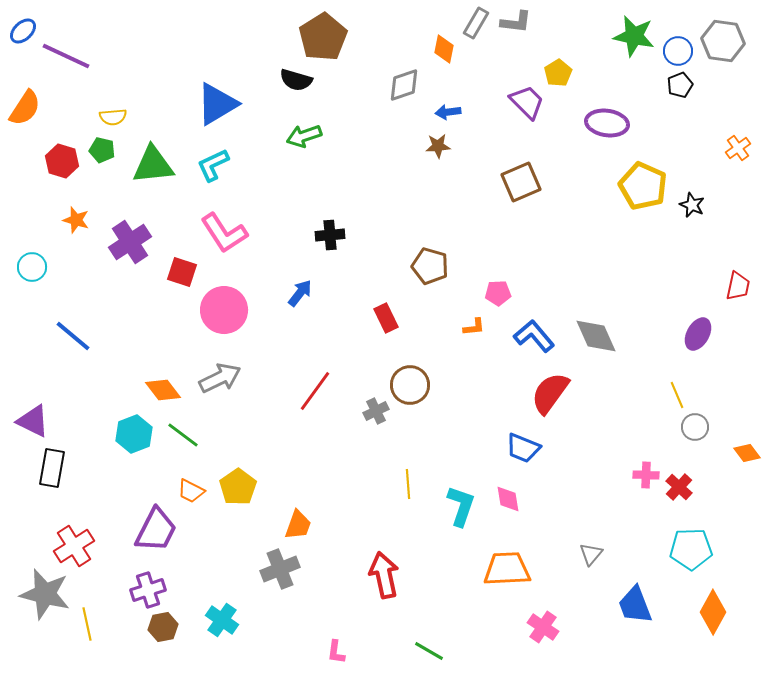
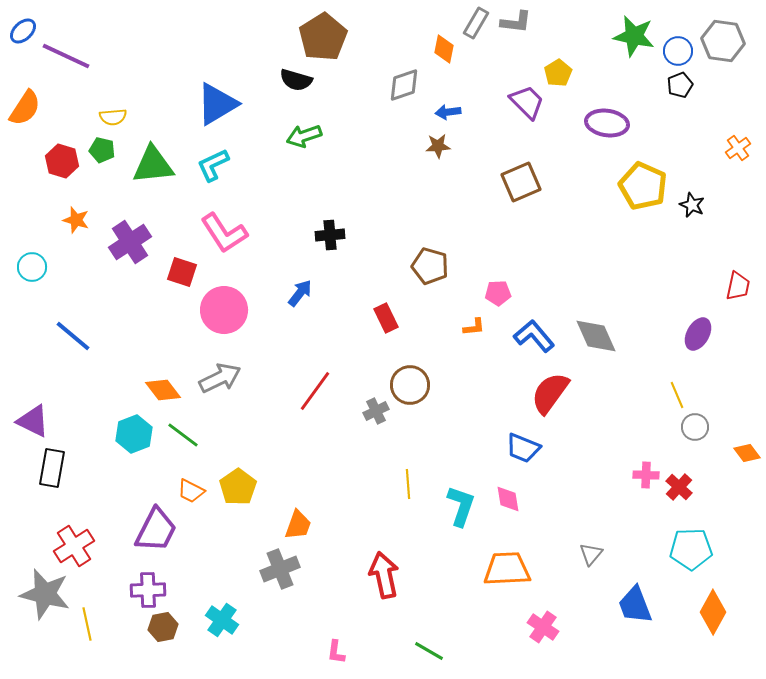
purple cross at (148, 590): rotated 16 degrees clockwise
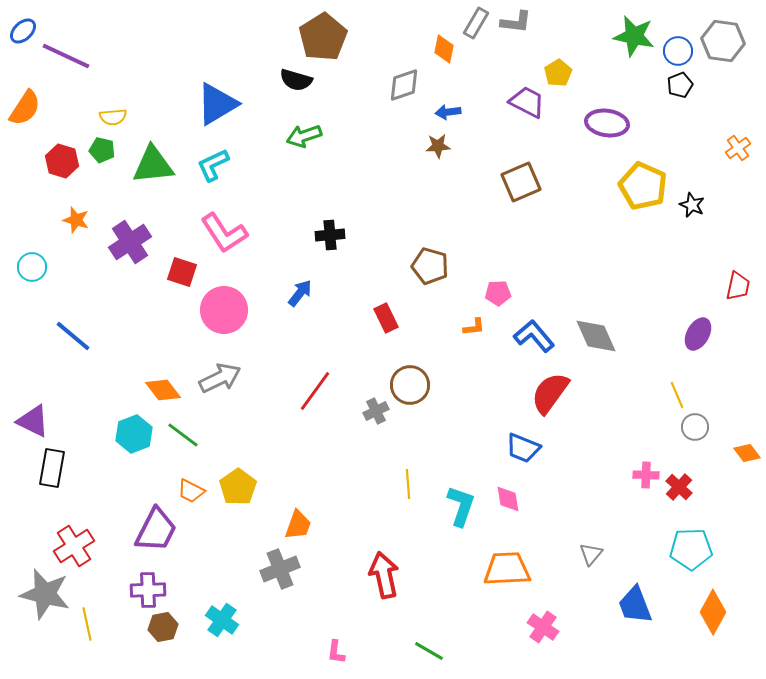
purple trapezoid at (527, 102): rotated 18 degrees counterclockwise
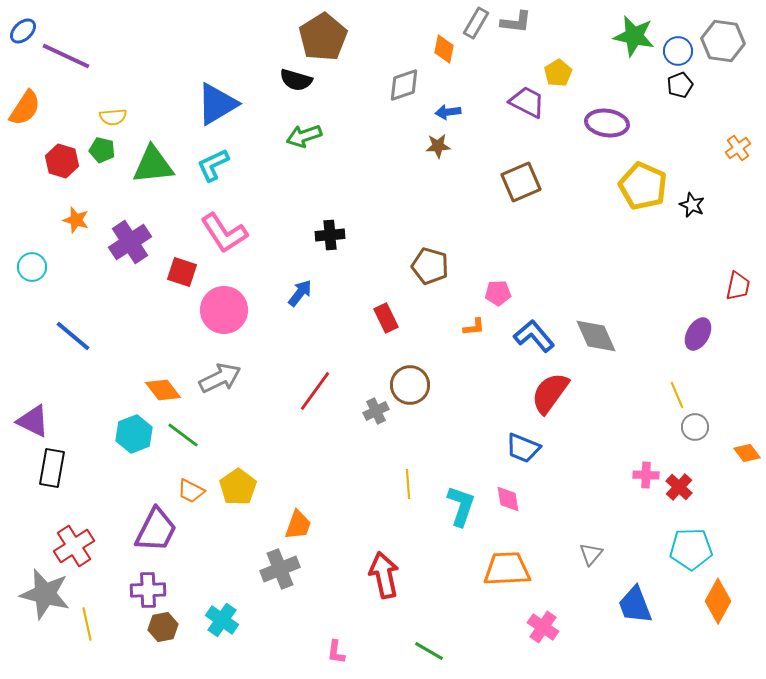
orange diamond at (713, 612): moved 5 px right, 11 px up
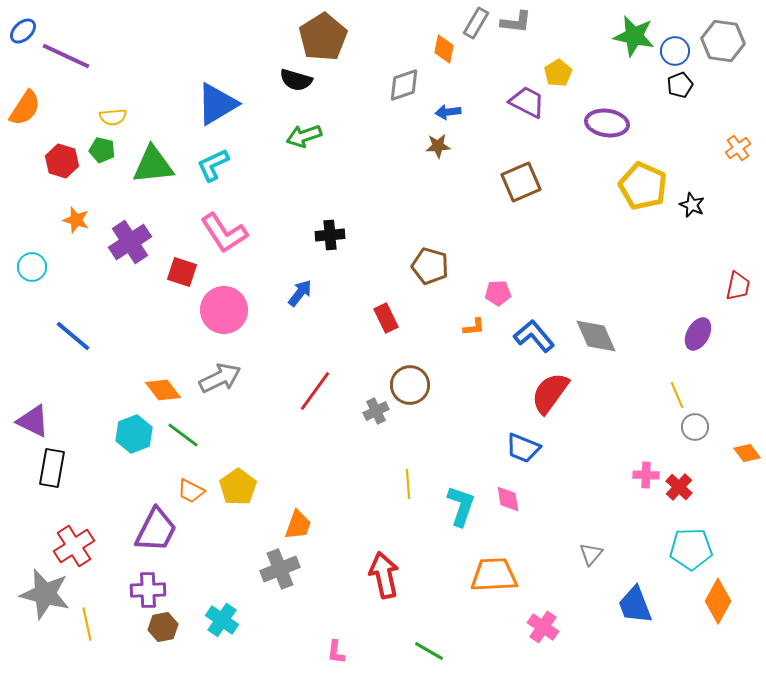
blue circle at (678, 51): moved 3 px left
orange trapezoid at (507, 569): moved 13 px left, 6 px down
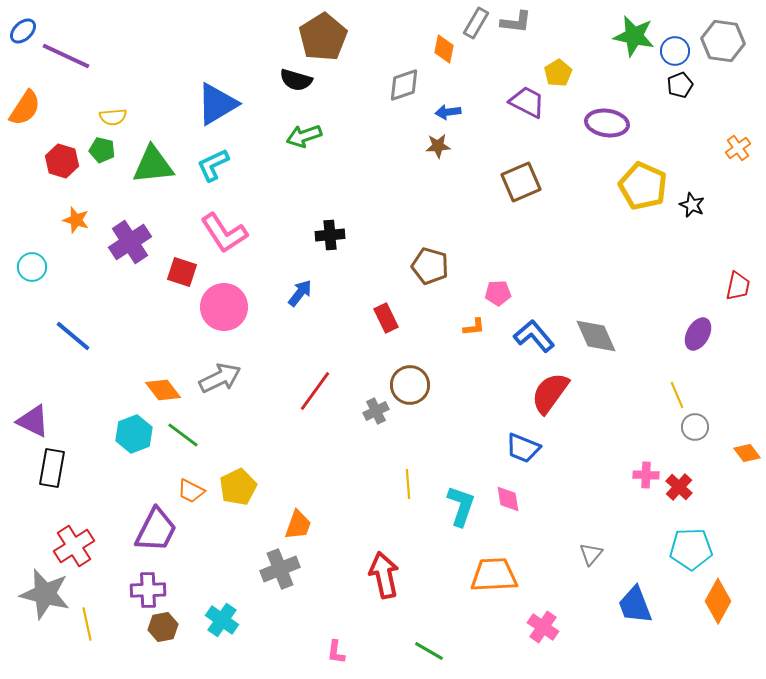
pink circle at (224, 310): moved 3 px up
yellow pentagon at (238, 487): rotated 9 degrees clockwise
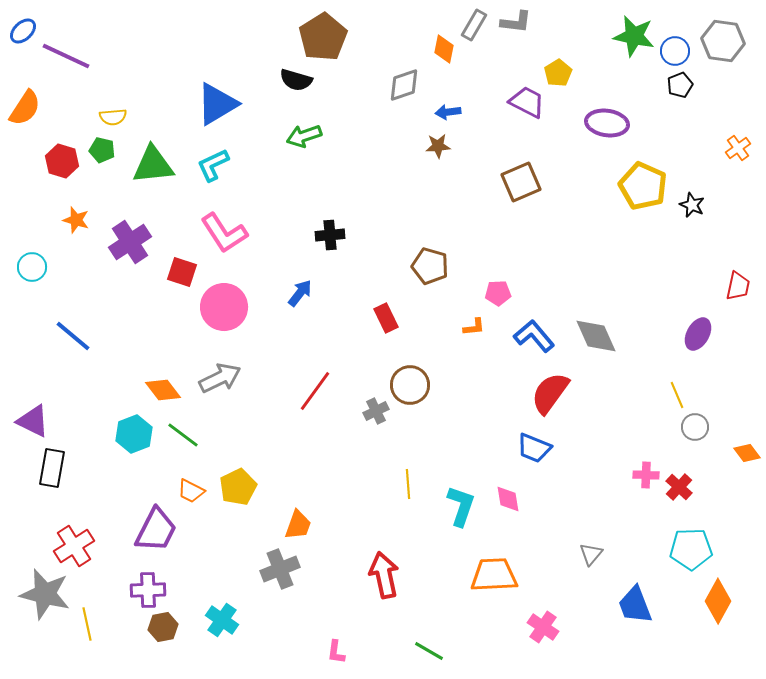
gray rectangle at (476, 23): moved 2 px left, 2 px down
blue trapezoid at (523, 448): moved 11 px right
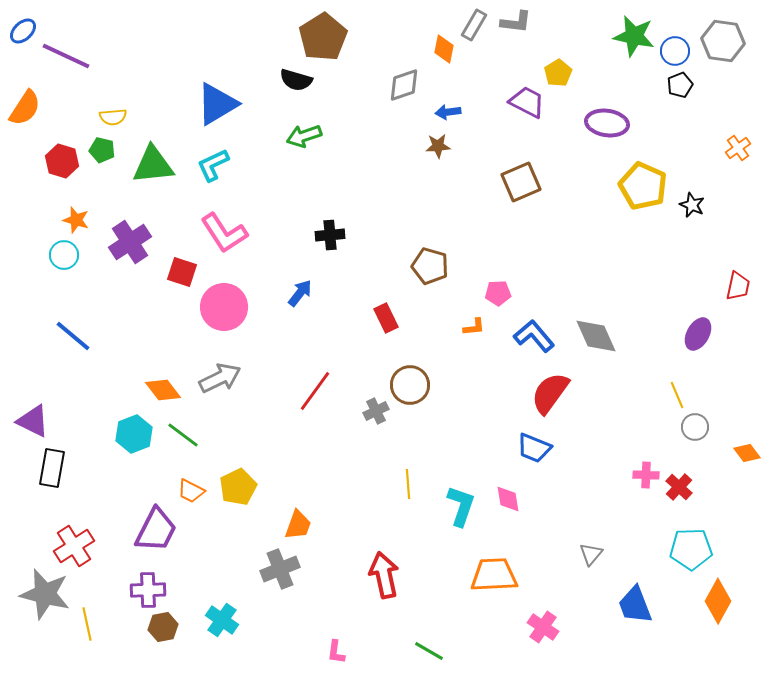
cyan circle at (32, 267): moved 32 px right, 12 px up
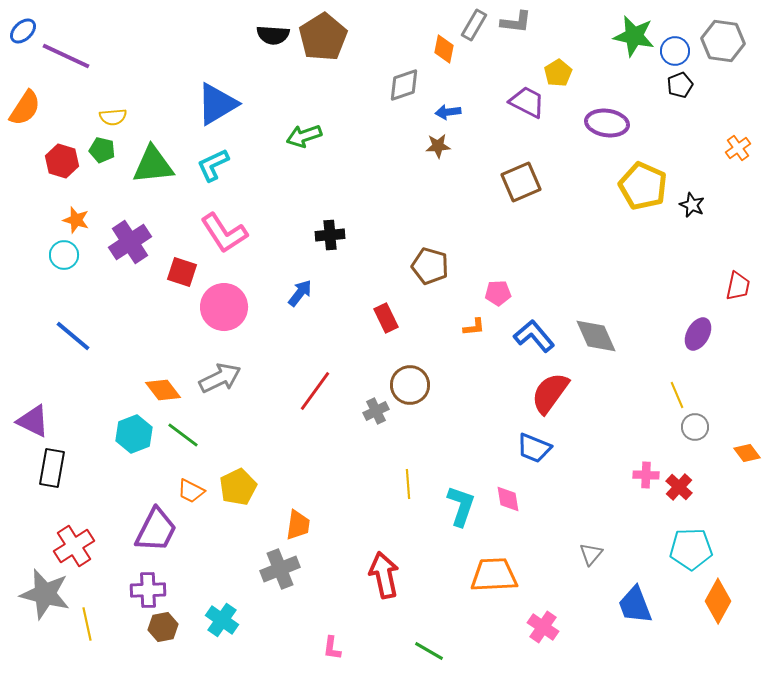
black semicircle at (296, 80): moved 23 px left, 45 px up; rotated 12 degrees counterclockwise
orange trapezoid at (298, 525): rotated 12 degrees counterclockwise
pink L-shape at (336, 652): moved 4 px left, 4 px up
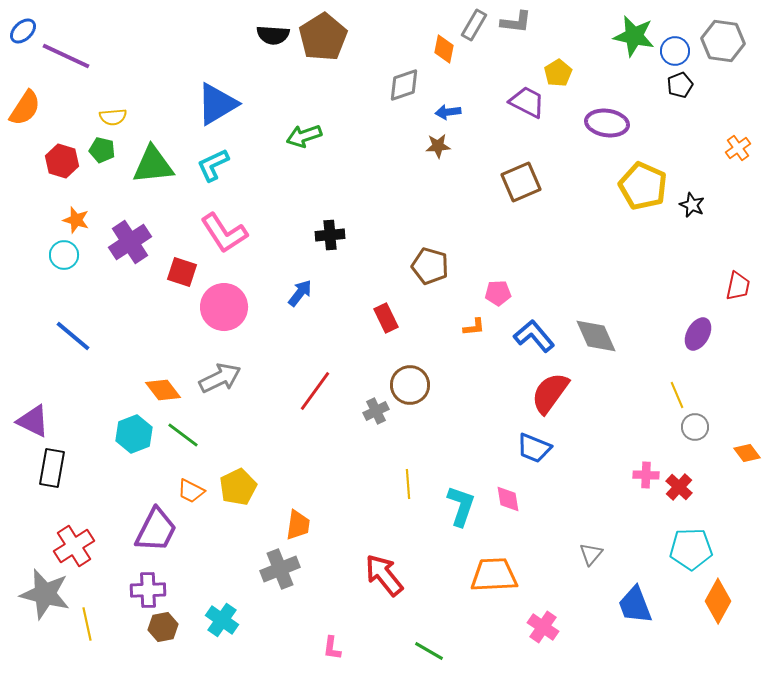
red arrow at (384, 575): rotated 27 degrees counterclockwise
